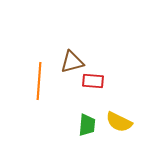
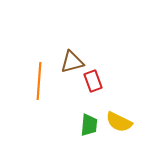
red rectangle: rotated 65 degrees clockwise
green trapezoid: moved 2 px right
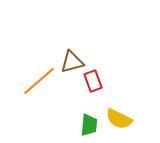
orange line: rotated 45 degrees clockwise
yellow semicircle: moved 3 px up
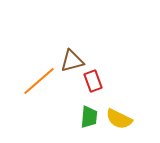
brown triangle: moved 1 px up
green trapezoid: moved 8 px up
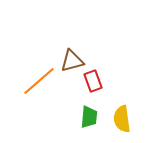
yellow semicircle: moved 3 px right; rotated 56 degrees clockwise
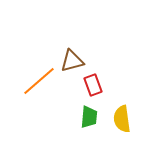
red rectangle: moved 4 px down
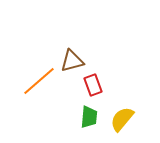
yellow semicircle: rotated 48 degrees clockwise
